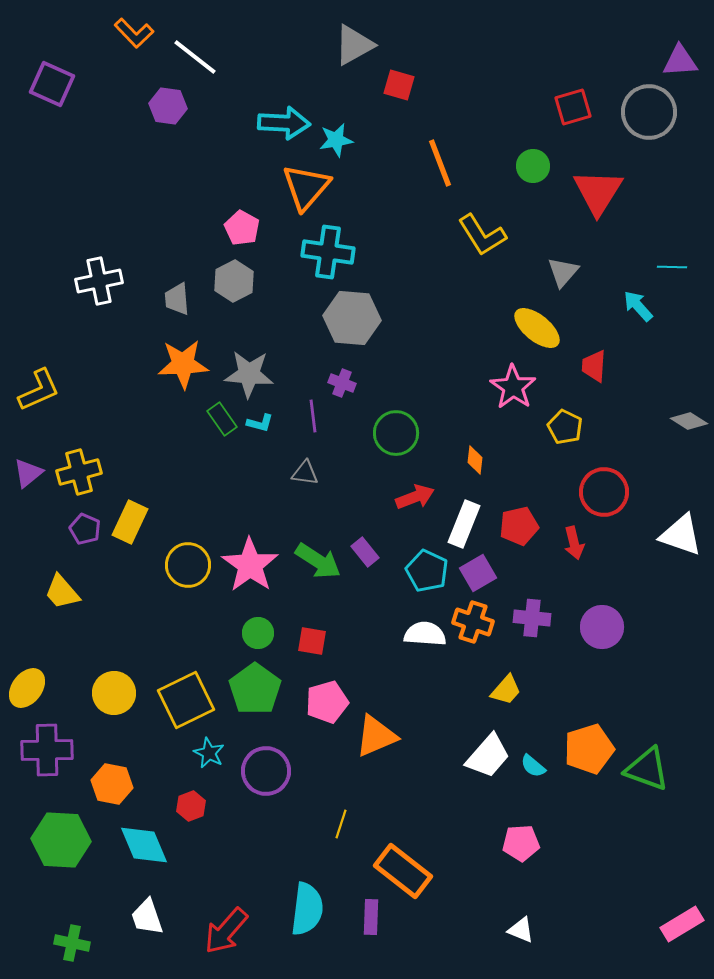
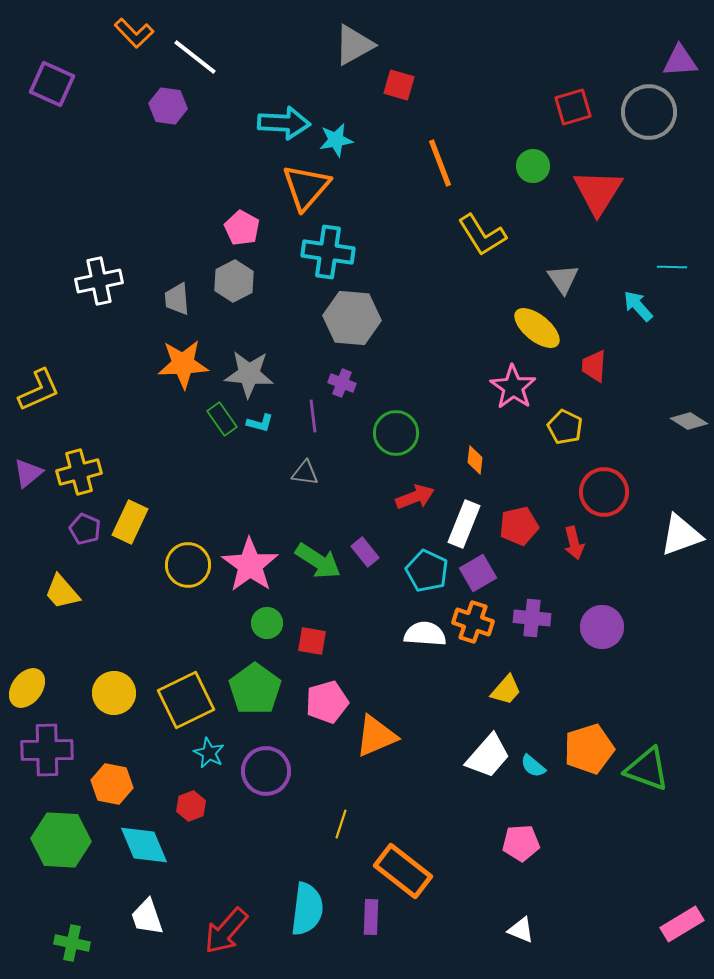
gray triangle at (563, 272): moved 7 px down; rotated 16 degrees counterclockwise
white triangle at (681, 535): rotated 39 degrees counterclockwise
green circle at (258, 633): moved 9 px right, 10 px up
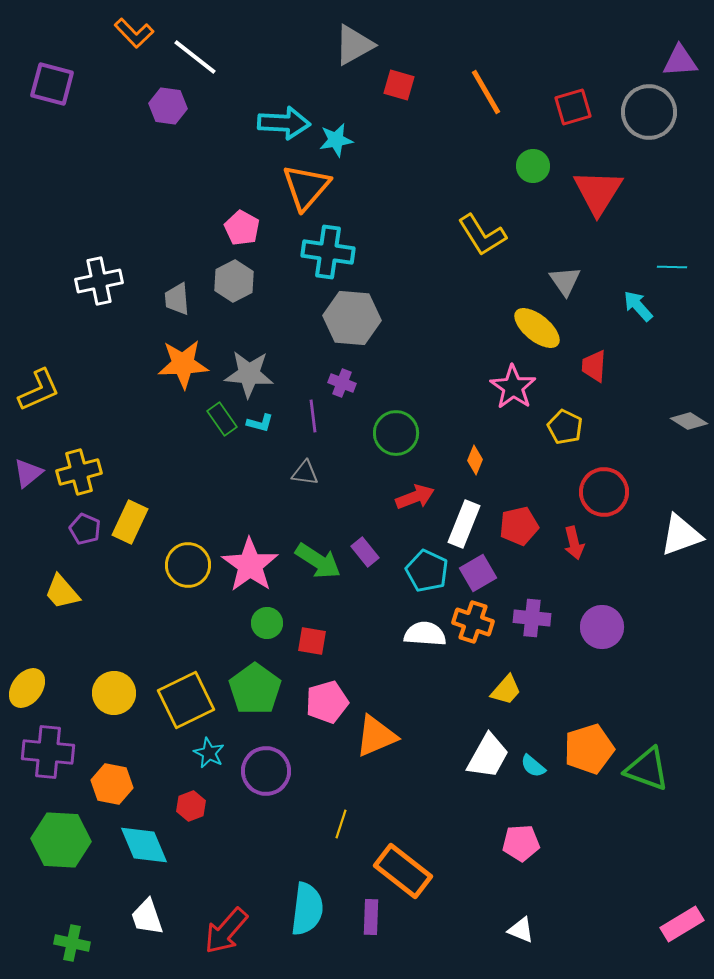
purple square at (52, 84): rotated 9 degrees counterclockwise
orange line at (440, 163): moved 46 px right, 71 px up; rotated 9 degrees counterclockwise
gray triangle at (563, 279): moved 2 px right, 2 px down
orange diamond at (475, 460): rotated 16 degrees clockwise
purple cross at (47, 750): moved 1 px right, 2 px down; rotated 6 degrees clockwise
white trapezoid at (488, 756): rotated 12 degrees counterclockwise
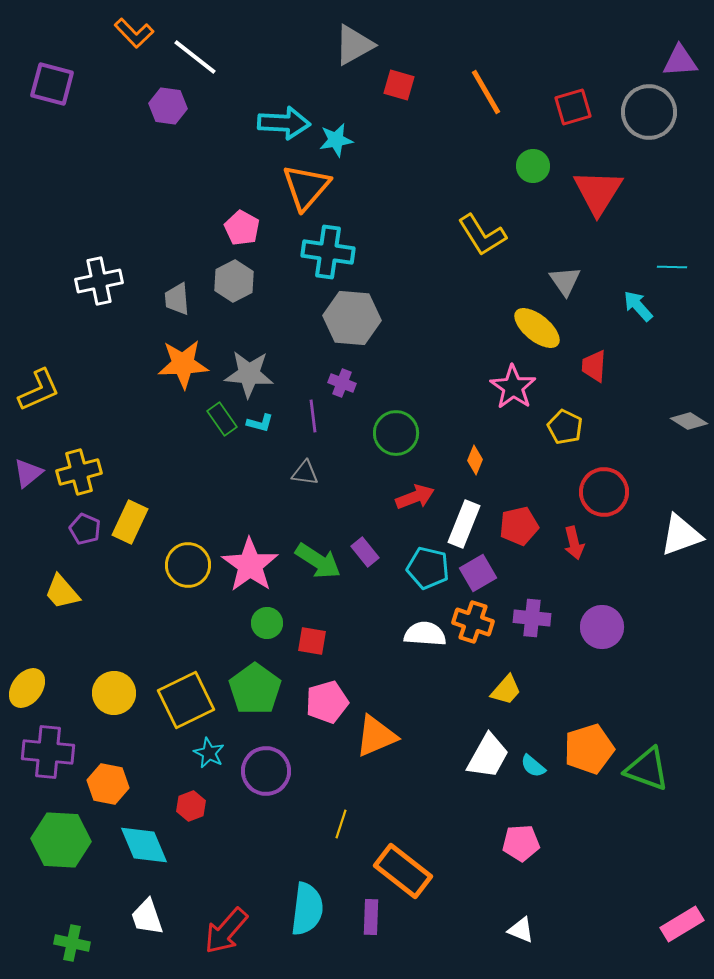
cyan pentagon at (427, 571): moved 1 px right, 3 px up; rotated 12 degrees counterclockwise
orange hexagon at (112, 784): moved 4 px left
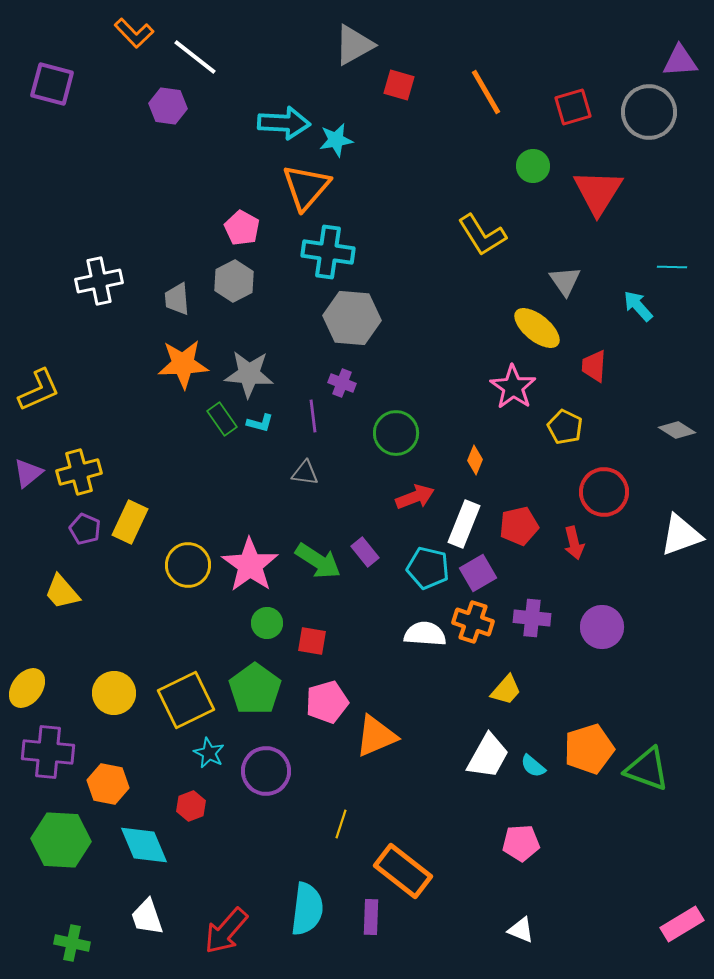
gray diamond at (689, 421): moved 12 px left, 9 px down
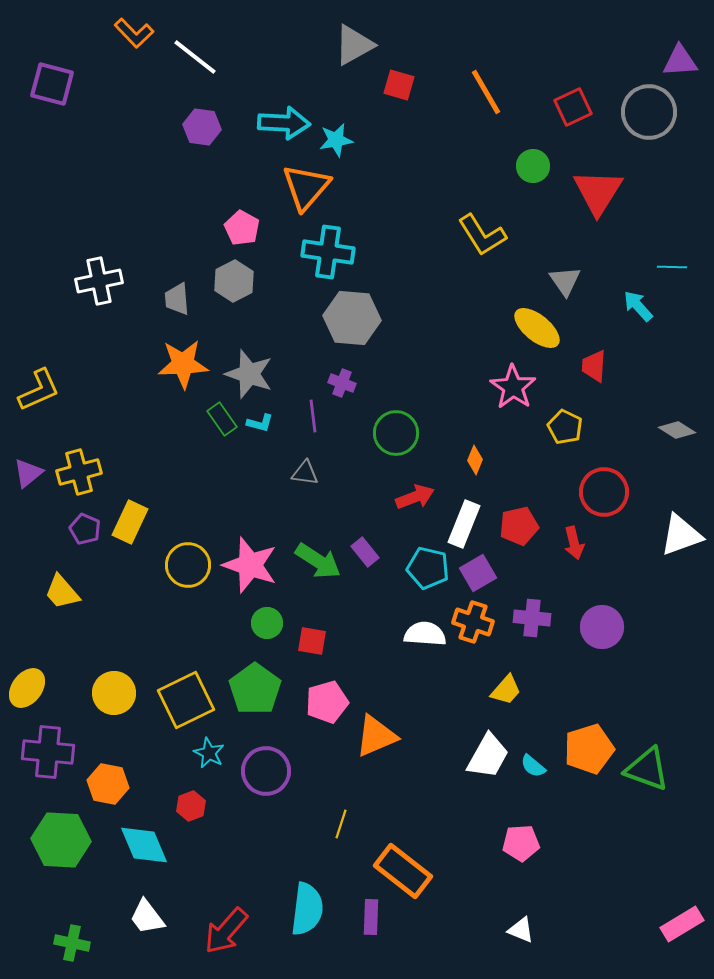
purple hexagon at (168, 106): moved 34 px right, 21 px down
red square at (573, 107): rotated 9 degrees counterclockwise
gray star at (249, 374): rotated 15 degrees clockwise
pink star at (250, 565): rotated 16 degrees counterclockwise
white trapezoid at (147, 917): rotated 18 degrees counterclockwise
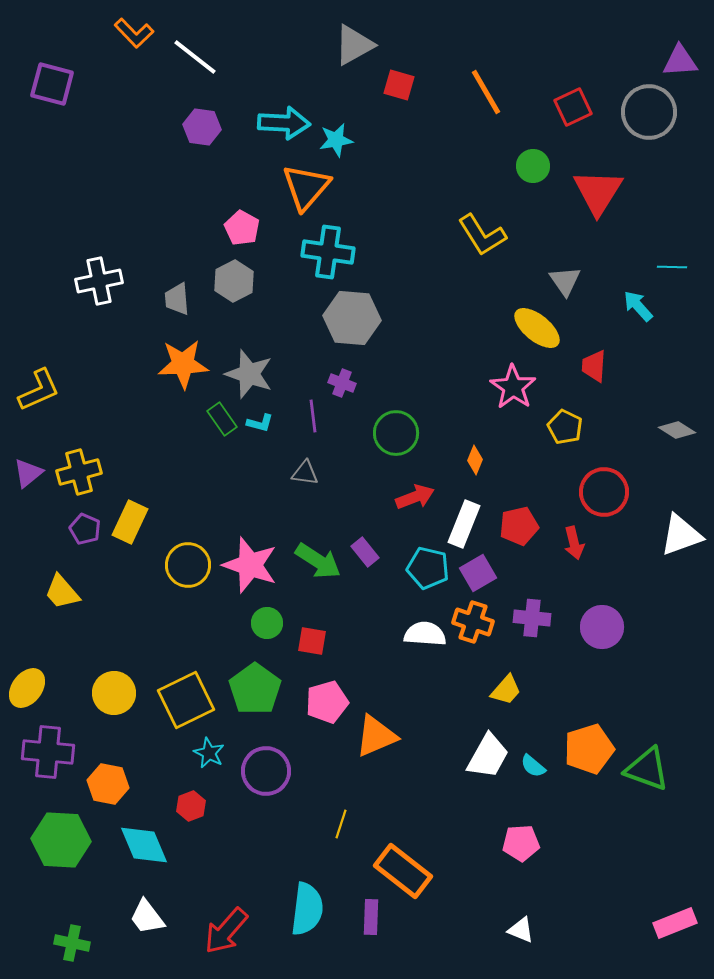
pink rectangle at (682, 924): moved 7 px left, 1 px up; rotated 9 degrees clockwise
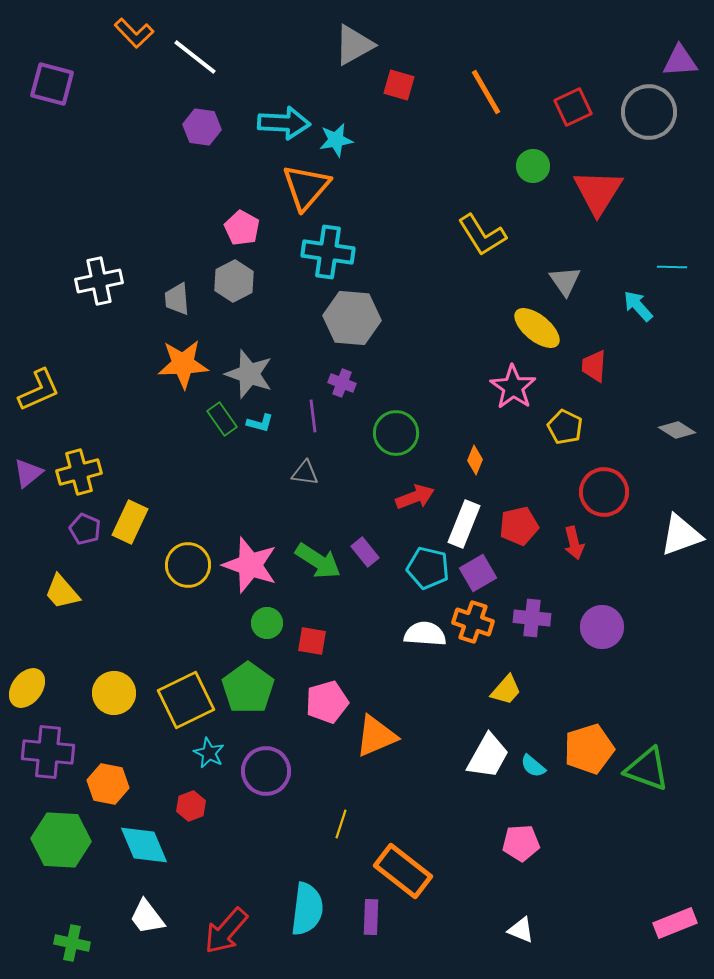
green pentagon at (255, 689): moved 7 px left, 1 px up
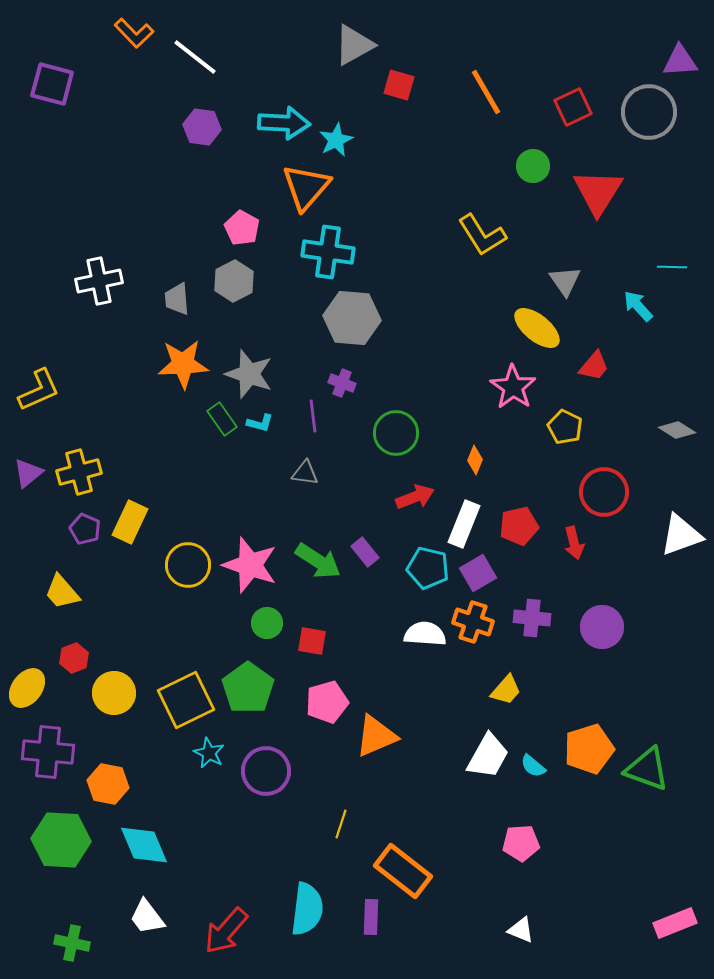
cyan star at (336, 140): rotated 16 degrees counterclockwise
red trapezoid at (594, 366): rotated 144 degrees counterclockwise
red hexagon at (191, 806): moved 117 px left, 148 px up
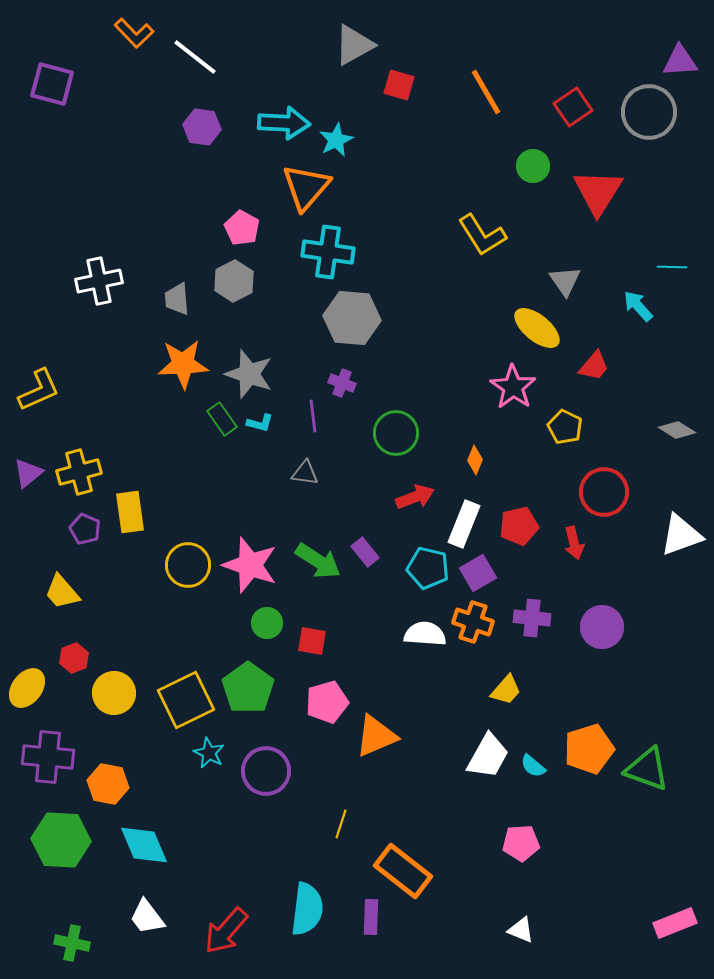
red square at (573, 107): rotated 9 degrees counterclockwise
yellow rectangle at (130, 522): moved 10 px up; rotated 33 degrees counterclockwise
purple cross at (48, 752): moved 5 px down
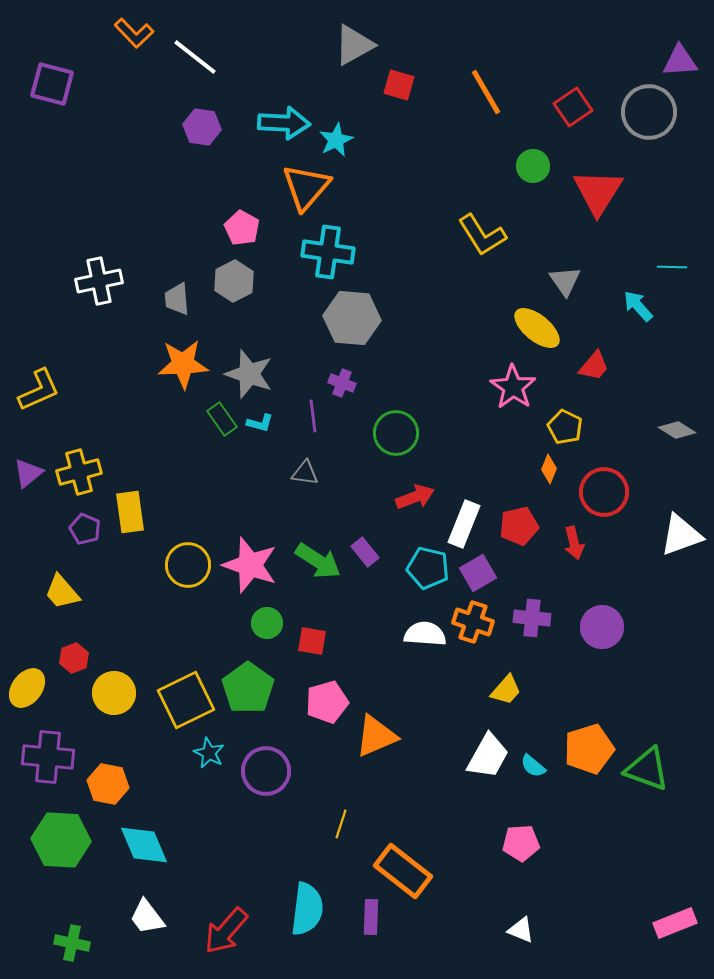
orange diamond at (475, 460): moved 74 px right, 9 px down
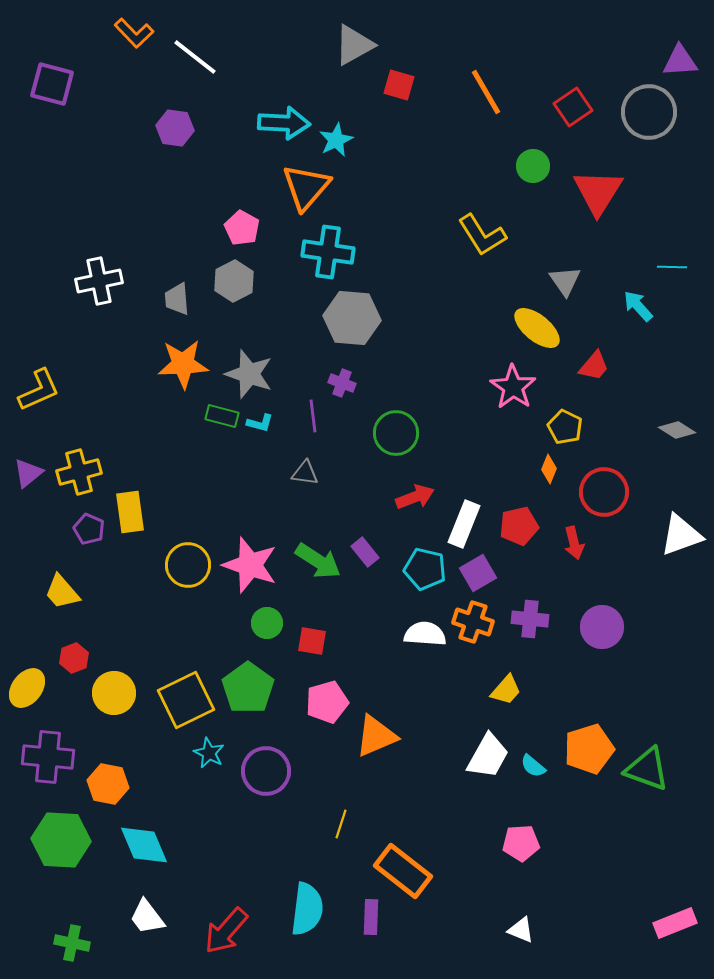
purple hexagon at (202, 127): moved 27 px left, 1 px down
green rectangle at (222, 419): moved 3 px up; rotated 40 degrees counterclockwise
purple pentagon at (85, 529): moved 4 px right
cyan pentagon at (428, 568): moved 3 px left, 1 px down
purple cross at (532, 618): moved 2 px left, 1 px down
